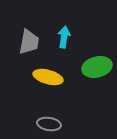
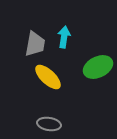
gray trapezoid: moved 6 px right, 2 px down
green ellipse: moved 1 px right; rotated 12 degrees counterclockwise
yellow ellipse: rotated 28 degrees clockwise
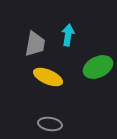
cyan arrow: moved 4 px right, 2 px up
yellow ellipse: rotated 20 degrees counterclockwise
gray ellipse: moved 1 px right
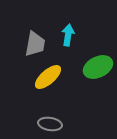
yellow ellipse: rotated 64 degrees counterclockwise
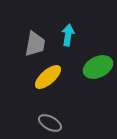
gray ellipse: moved 1 px up; rotated 20 degrees clockwise
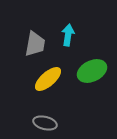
green ellipse: moved 6 px left, 4 px down
yellow ellipse: moved 2 px down
gray ellipse: moved 5 px left; rotated 15 degrees counterclockwise
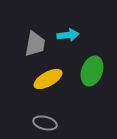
cyan arrow: rotated 75 degrees clockwise
green ellipse: rotated 44 degrees counterclockwise
yellow ellipse: rotated 12 degrees clockwise
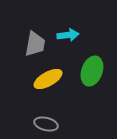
gray ellipse: moved 1 px right, 1 px down
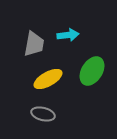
gray trapezoid: moved 1 px left
green ellipse: rotated 12 degrees clockwise
gray ellipse: moved 3 px left, 10 px up
